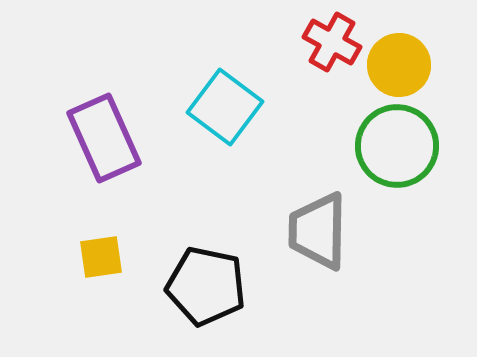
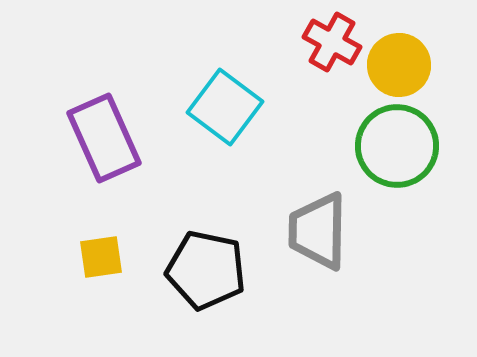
black pentagon: moved 16 px up
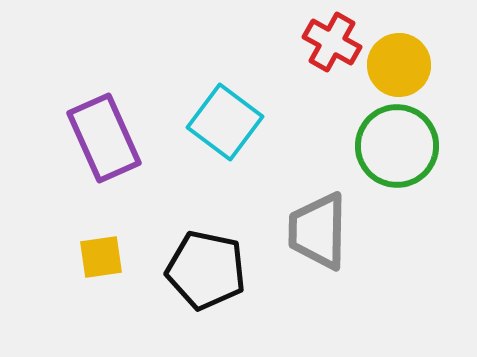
cyan square: moved 15 px down
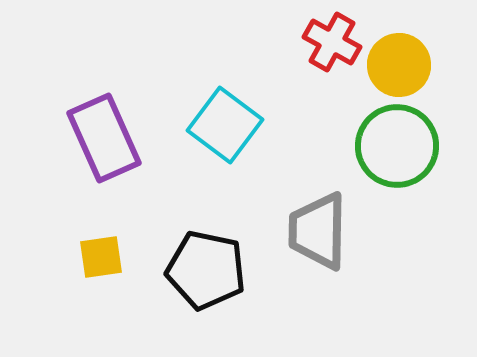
cyan square: moved 3 px down
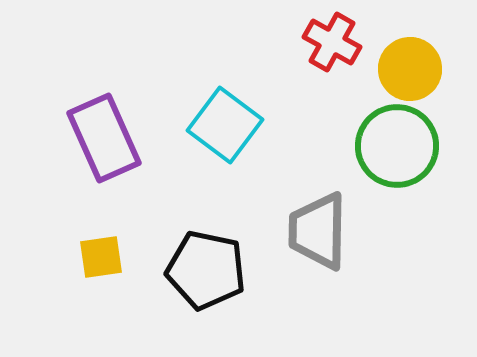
yellow circle: moved 11 px right, 4 px down
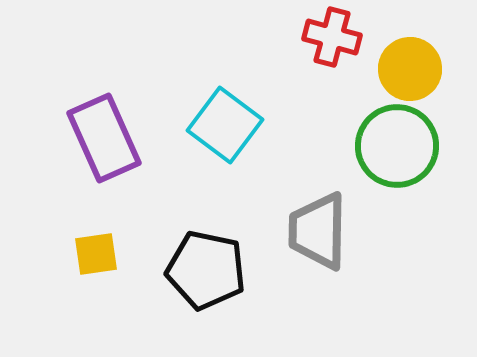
red cross: moved 5 px up; rotated 14 degrees counterclockwise
yellow square: moved 5 px left, 3 px up
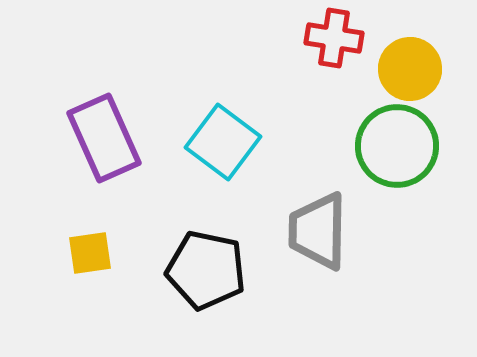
red cross: moved 2 px right, 1 px down; rotated 6 degrees counterclockwise
cyan square: moved 2 px left, 17 px down
yellow square: moved 6 px left, 1 px up
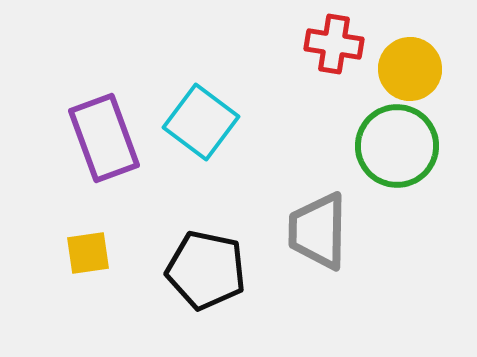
red cross: moved 6 px down
purple rectangle: rotated 4 degrees clockwise
cyan square: moved 22 px left, 20 px up
yellow square: moved 2 px left
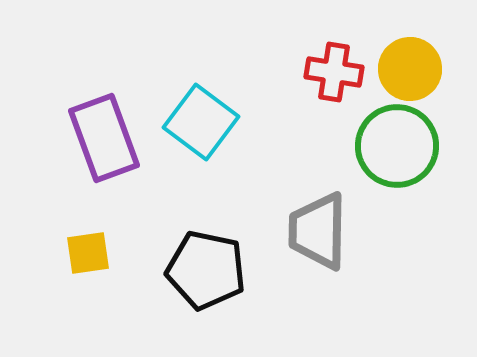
red cross: moved 28 px down
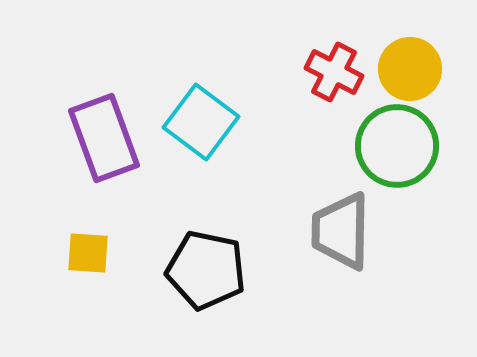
red cross: rotated 18 degrees clockwise
gray trapezoid: moved 23 px right
yellow square: rotated 12 degrees clockwise
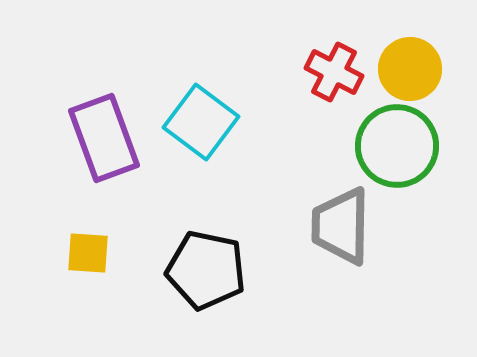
gray trapezoid: moved 5 px up
